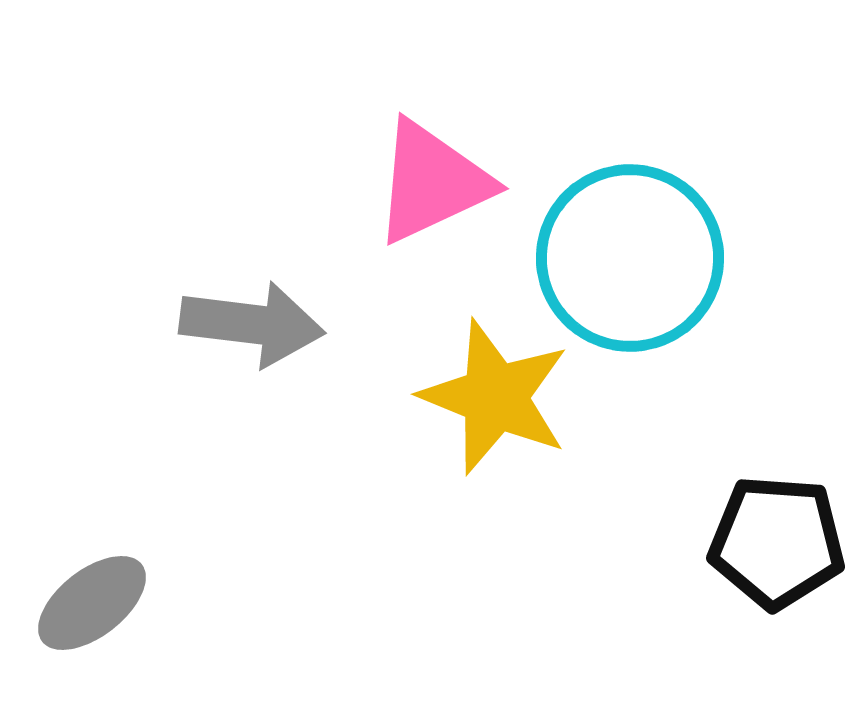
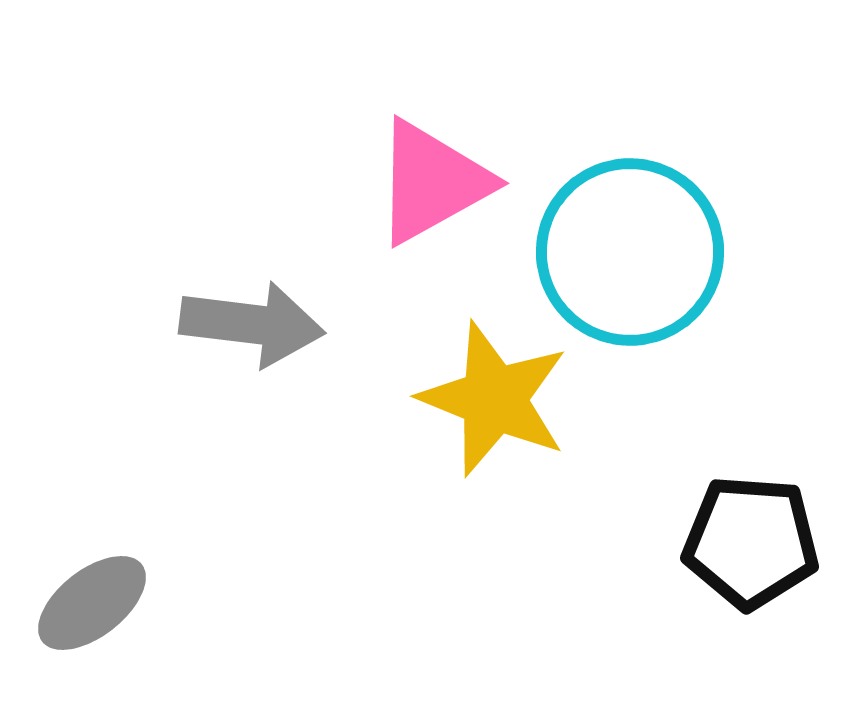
pink triangle: rotated 4 degrees counterclockwise
cyan circle: moved 6 px up
yellow star: moved 1 px left, 2 px down
black pentagon: moved 26 px left
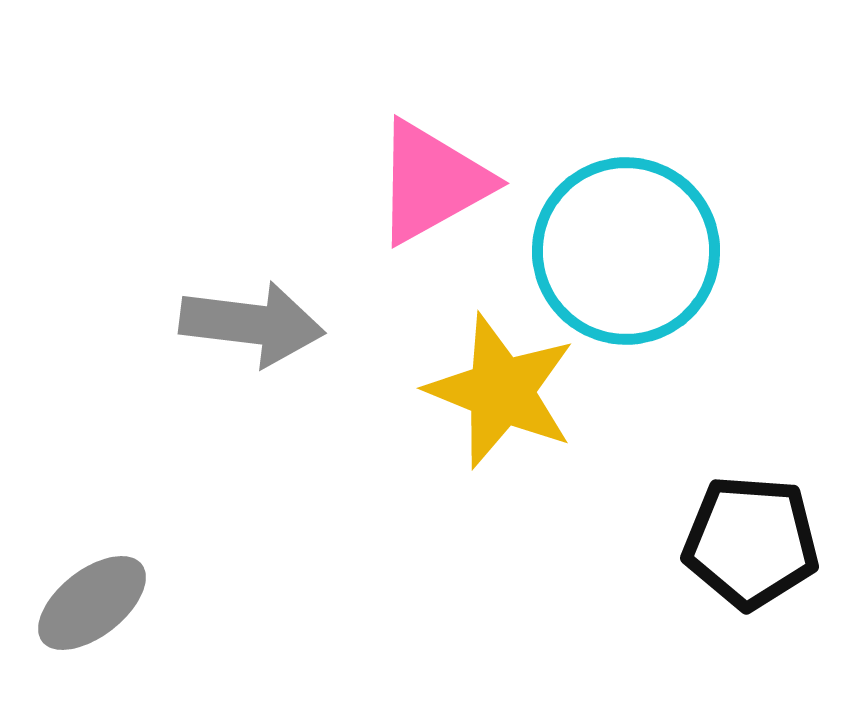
cyan circle: moved 4 px left, 1 px up
yellow star: moved 7 px right, 8 px up
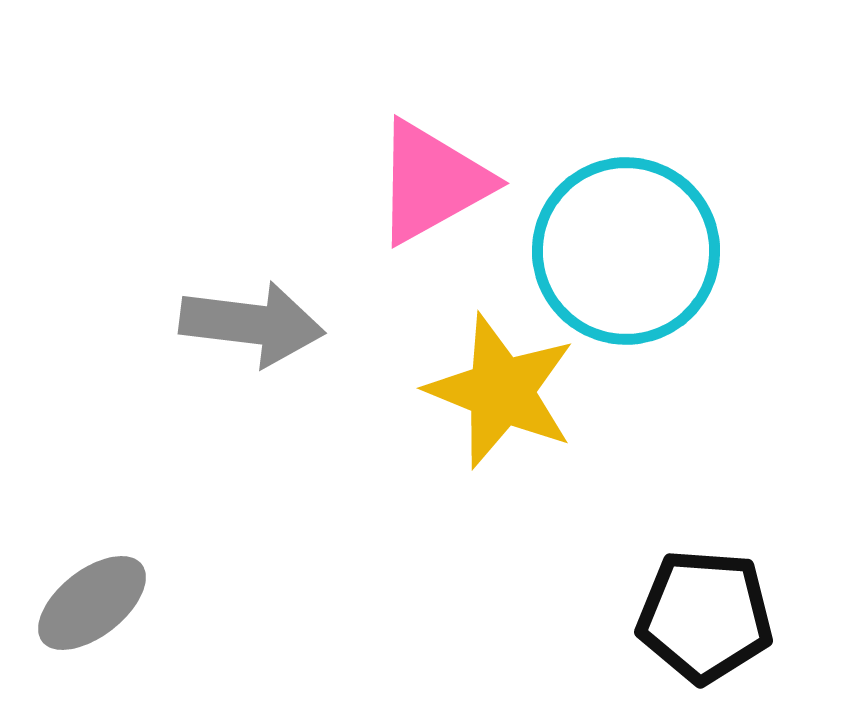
black pentagon: moved 46 px left, 74 px down
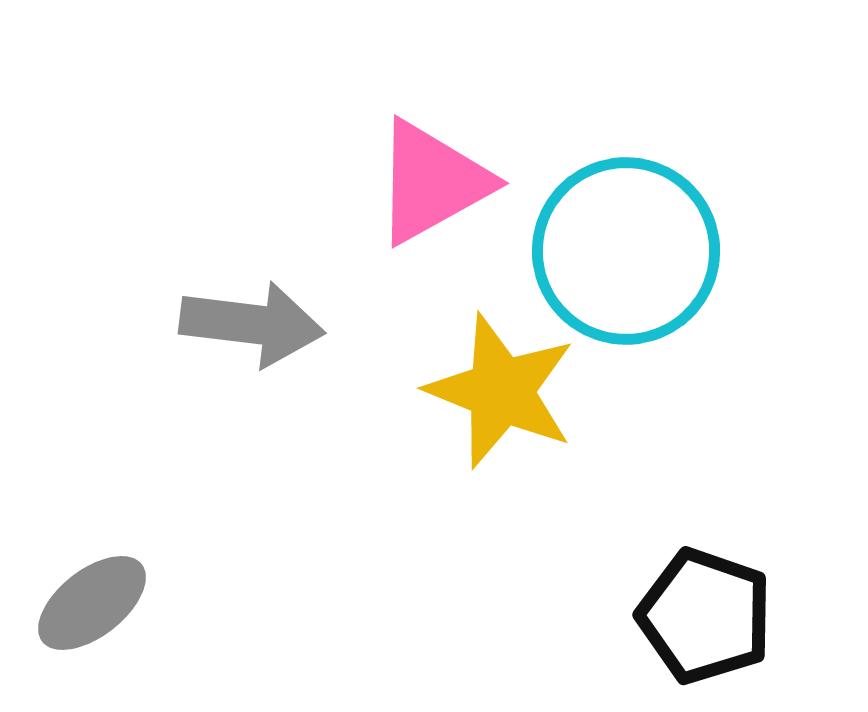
black pentagon: rotated 15 degrees clockwise
